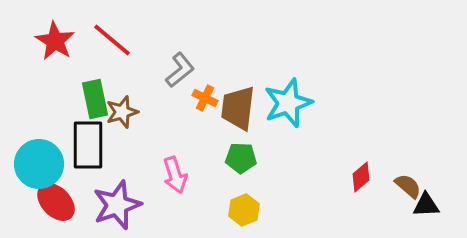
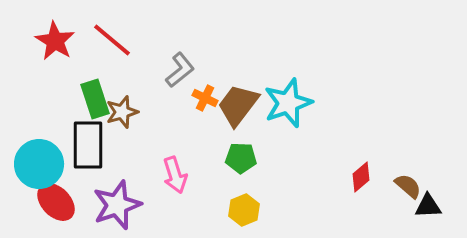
green rectangle: rotated 6 degrees counterclockwise
brown trapezoid: moved 3 px up; rotated 30 degrees clockwise
black triangle: moved 2 px right, 1 px down
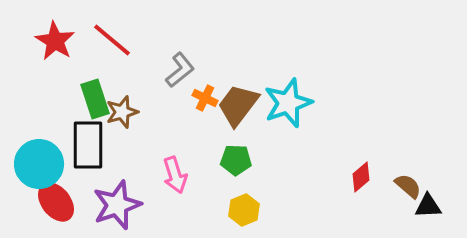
green pentagon: moved 5 px left, 2 px down
red ellipse: rotated 6 degrees clockwise
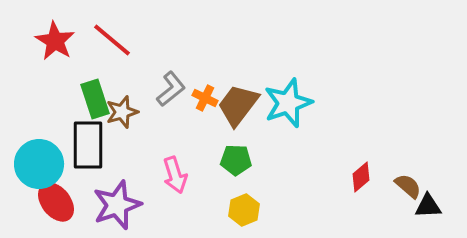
gray L-shape: moved 9 px left, 19 px down
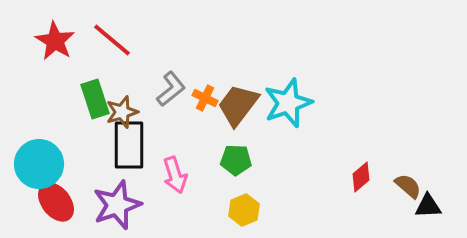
black rectangle: moved 41 px right
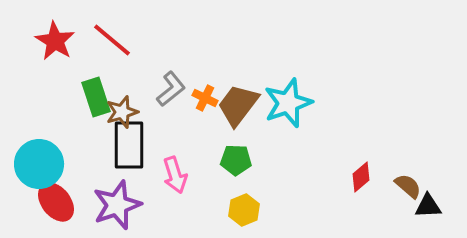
green rectangle: moved 1 px right, 2 px up
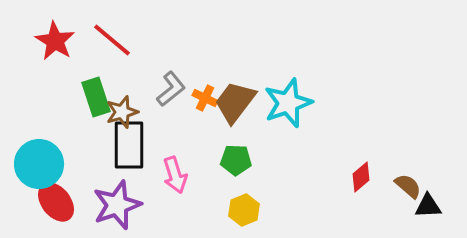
brown trapezoid: moved 3 px left, 3 px up
